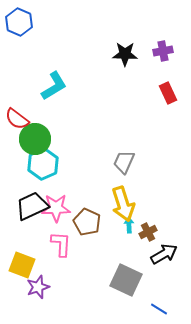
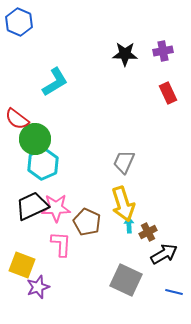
cyan L-shape: moved 1 px right, 4 px up
blue line: moved 15 px right, 17 px up; rotated 18 degrees counterclockwise
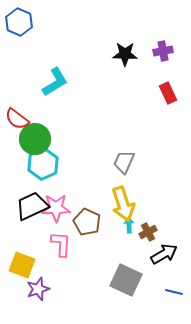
purple star: moved 2 px down
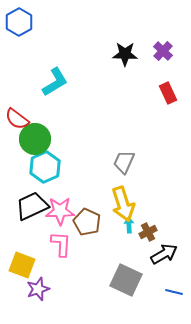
blue hexagon: rotated 8 degrees clockwise
purple cross: rotated 36 degrees counterclockwise
cyan hexagon: moved 2 px right, 3 px down
pink star: moved 4 px right, 3 px down
